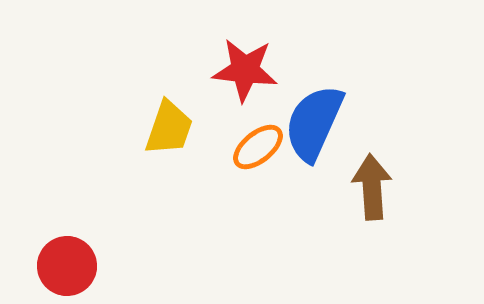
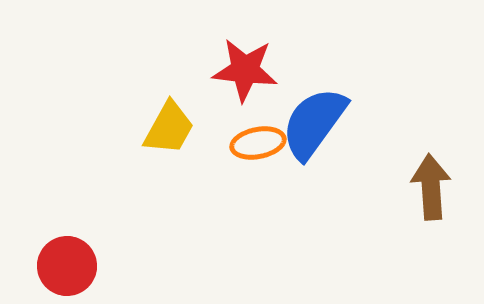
blue semicircle: rotated 12 degrees clockwise
yellow trapezoid: rotated 10 degrees clockwise
orange ellipse: moved 4 px up; rotated 28 degrees clockwise
brown arrow: moved 59 px right
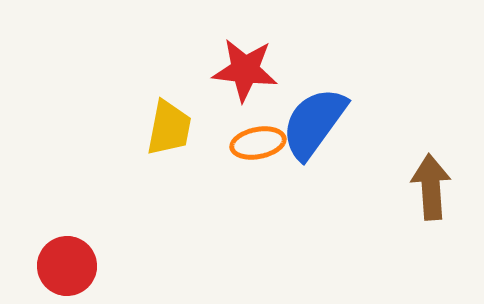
yellow trapezoid: rotated 18 degrees counterclockwise
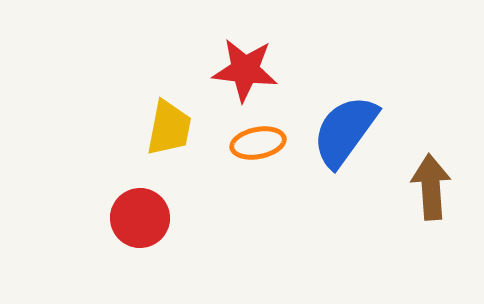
blue semicircle: moved 31 px right, 8 px down
red circle: moved 73 px right, 48 px up
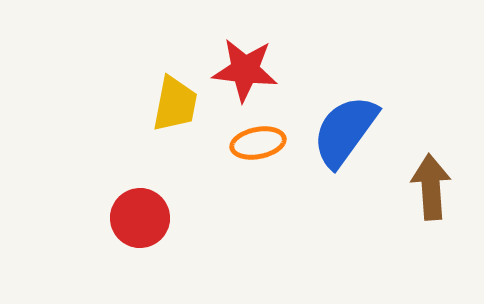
yellow trapezoid: moved 6 px right, 24 px up
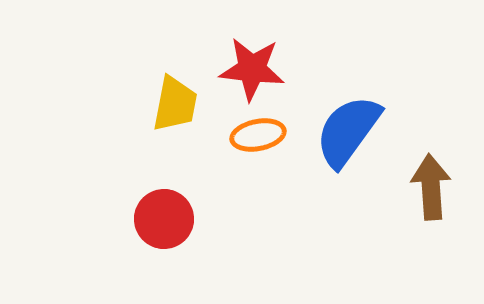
red star: moved 7 px right, 1 px up
blue semicircle: moved 3 px right
orange ellipse: moved 8 px up
red circle: moved 24 px right, 1 px down
